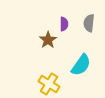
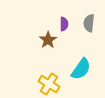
cyan semicircle: moved 4 px down
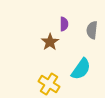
gray semicircle: moved 3 px right, 7 px down
brown star: moved 2 px right, 2 px down
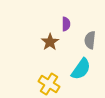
purple semicircle: moved 2 px right
gray semicircle: moved 2 px left, 10 px down
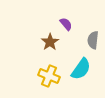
purple semicircle: rotated 40 degrees counterclockwise
gray semicircle: moved 3 px right
yellow cross: moved 8 px up; rotated 10 degrees counterclockwise
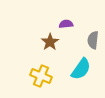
purple semicircle: rotated 56 degrees counterclockwise
yellow cross: moved 8 px left
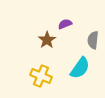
purple semicircle: moved 1 px left; rotated 16 degrees counterclockwise
brown star: moved 3 px left, 2 px up
cyan semicircle: moved 1 px left, 1 px up
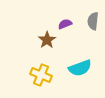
gray semicircle: moved 19 px up
cyan semicircle: rotated 35 degrees clockwise
yellow cross: moved 1 px up
